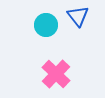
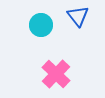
cyan circle: moved 5 px left
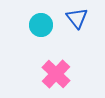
blue triangle: moved 1 px left, 2 px down
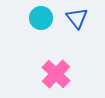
cyan circle: moved 7 px up
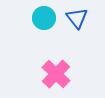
cyan circle: moved 3 px right
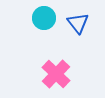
blue triangle: moved 1 px right, 5 px down
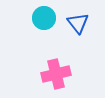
pink cross: rotated 32 degrees clockwise
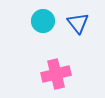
cyan circle: moved 1 px left, 3 px down
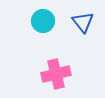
blue triangle: moved 5 px right, 1 px up
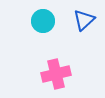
blue triangle: moved 1 px right, 2 px up; rotated 25 degrees clockwise
